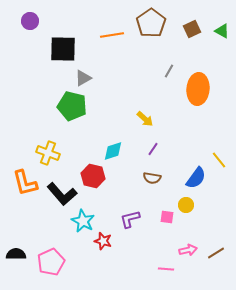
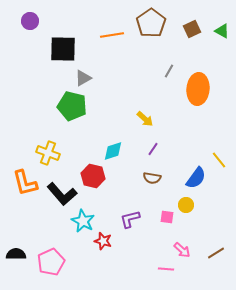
pink arrow: moved 6 px left; rotated 54 degrees clockwise
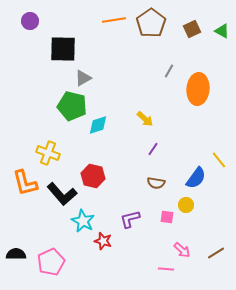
orange line: moved 2 px right, 15 px up
cyan diamond: moved 15 px left, 26 px up
brown semicircle: moved 4 px right, 5 px down
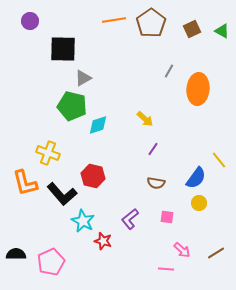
yellow circle: moved 13 px right, 2 px up
purple L-shape: rotated 25 degrees counterclockwise
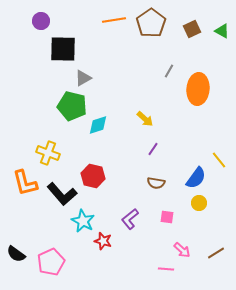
purple circle: moved 11 px right
black semicircle: rotated 144 degrees counterclockwise
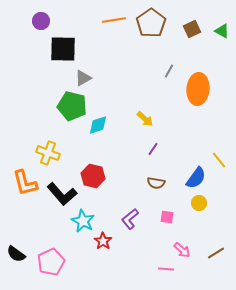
red star: rotated 18 degrees clockwise
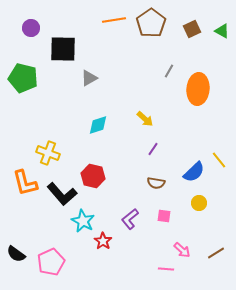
purple circle: moved 10 px left, 7 px down
gray triangle: moved 6 px right
green pentagon: moved 49 px left, 28 px up
blue semicircle: moved 2 px left, 6 px up; rotated 10 degrees clockwise
pink square: moved 3 px left, 1 px up
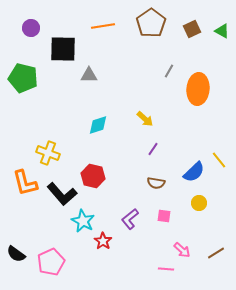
orange line: moved 11 px left, 6 px down
gray triangle: moved 3 px up; rotated 30 degrees clockwise
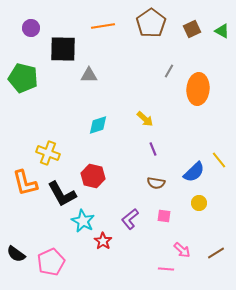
purple line: rotated 56 degrees counterclockwise
black L-shape: rotated 12 degrees clockwise
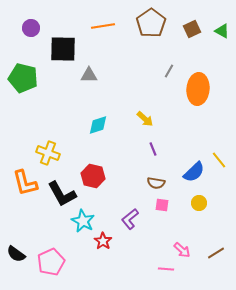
pink square: moved 2 px left, 11 px up
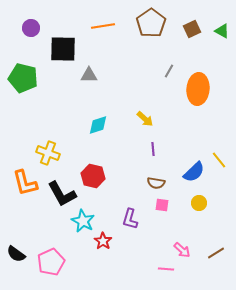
purple line: rotated 16 degrees clockwise
purple L-shape: rotated 35 degrees counterclockwise
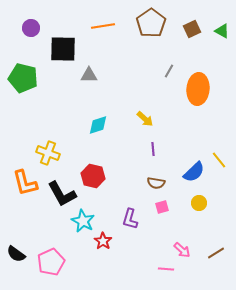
pink square: moved 2 px down; rotated 24 degrees counterclockwise
